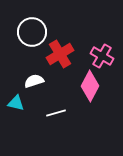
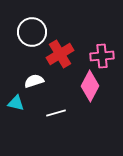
pink cross: rotated 35 degrees counterclockwise
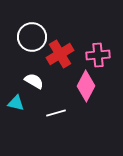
white circle: moved 5 px down
pink cross: moved 4 px left, 1 px up
white semicircle: rotated 48 degrees clockwise
pink diamond: moved 4 px left
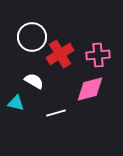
pink diamond: moved 4 px right, 3 px down; rotated 48 degrees clockwise
